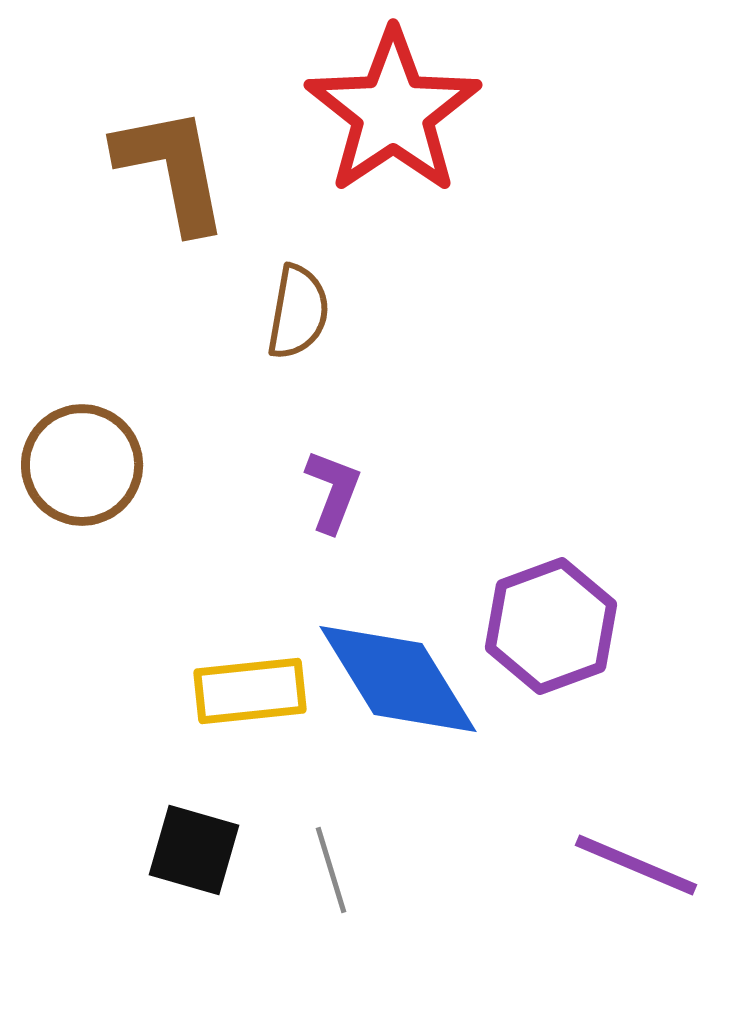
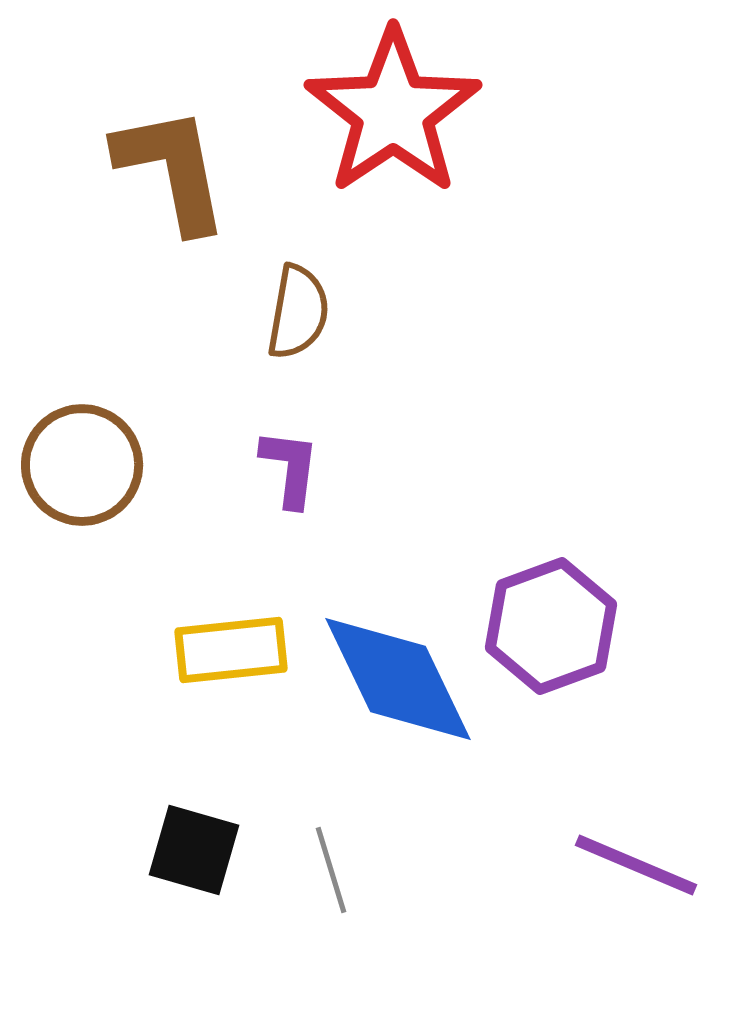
purple L-shape: moved 43 px left, 23 px up; rotated 14 degrees counterclockwise
blue diamond: rotated 6 degrees clockwise
yellow rectangle: moved 19 px left, 41 px up
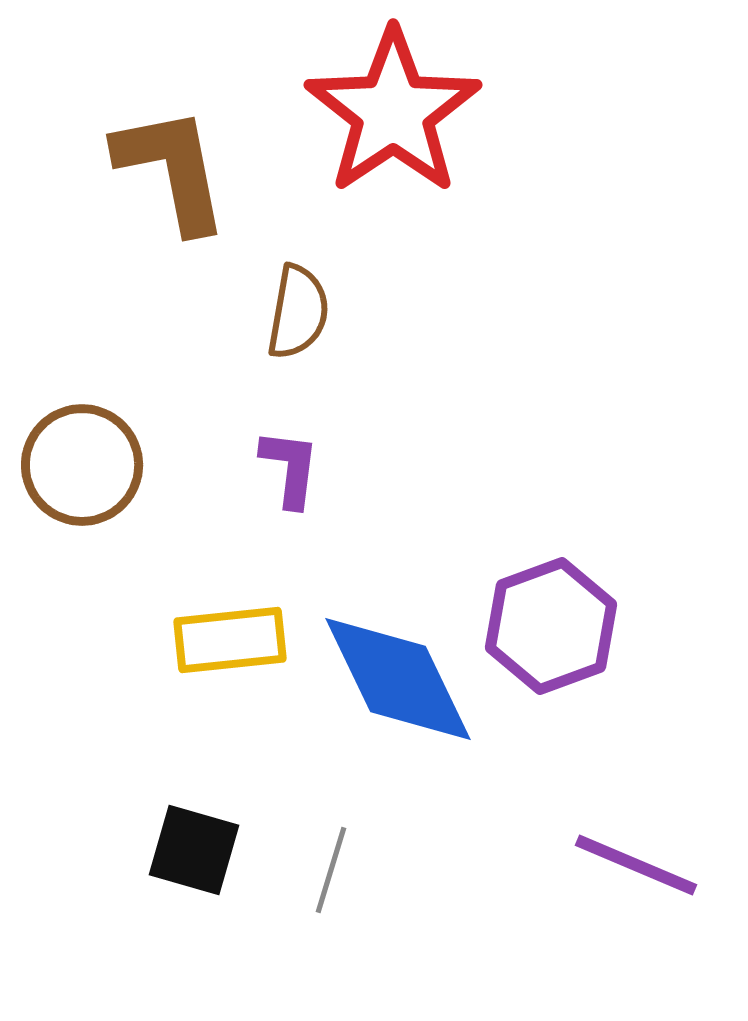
yellow rectangle: moved 1 px left, 10 px up
gray line: rotated 34 degrees clockwise
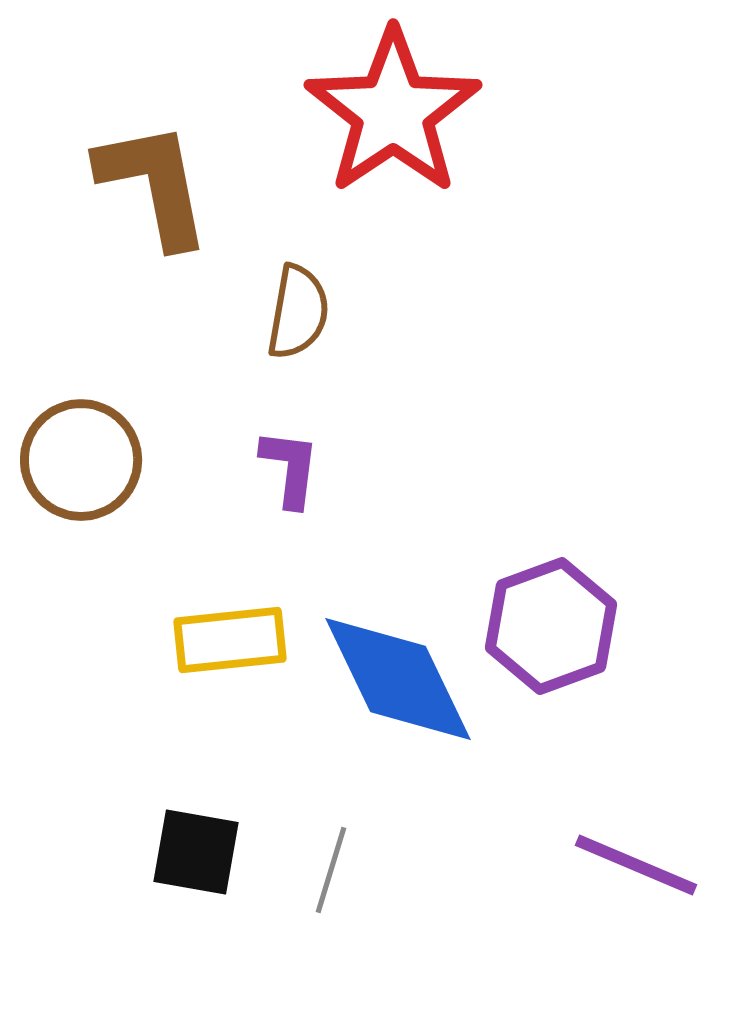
brown L-shape: moved 18 px left, 15 px down
brown circle: moved 1 px left, 5 px up
black square: moved 2 px right, 2 px down; rotated 6 degrees counterclockwise
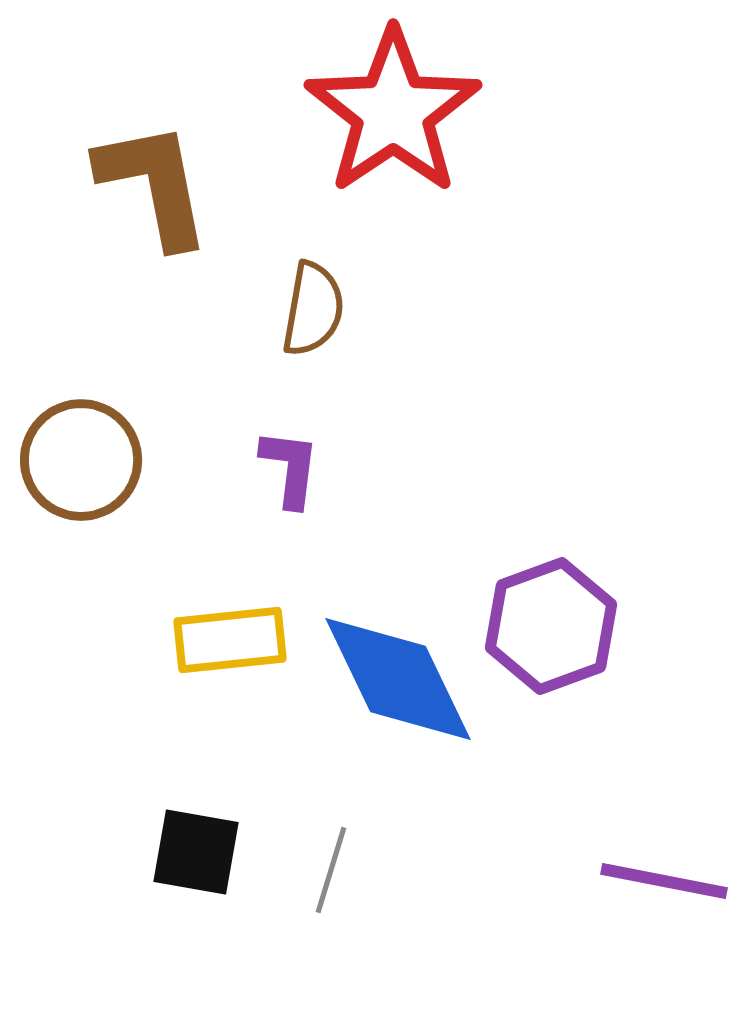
brown semicircle: moved 15 px right, 3 px up
purple line: moved 28 px right, 16 px down; rotated 12 degrees counterclockwise
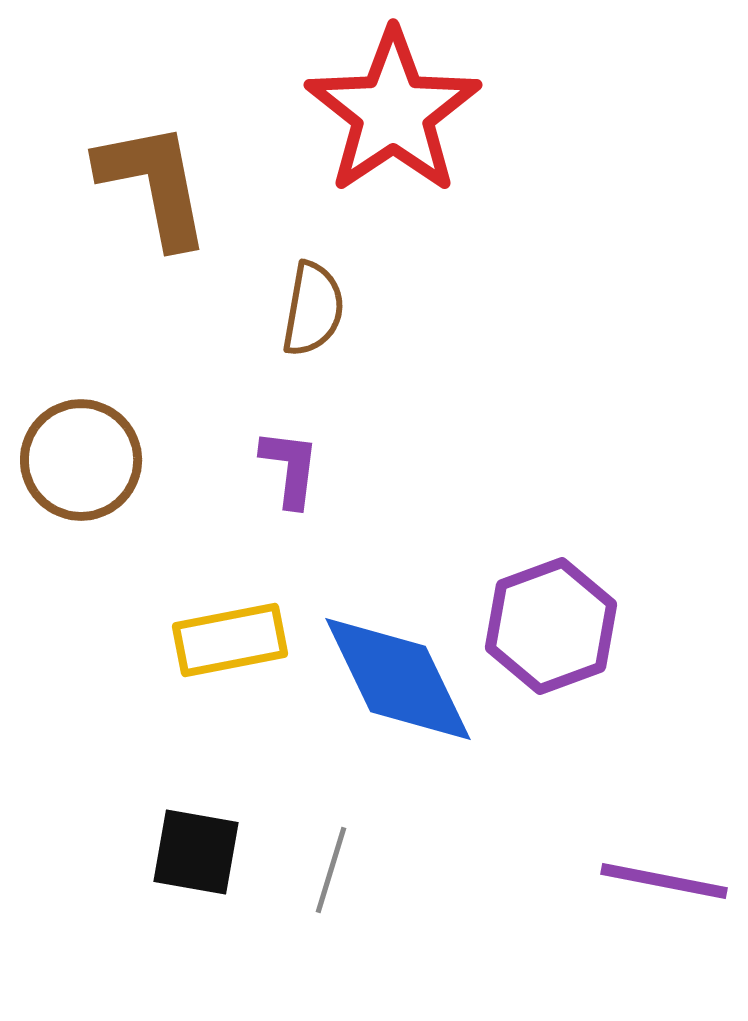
yellow rectangle: rotated 5 degrees counterclockwise
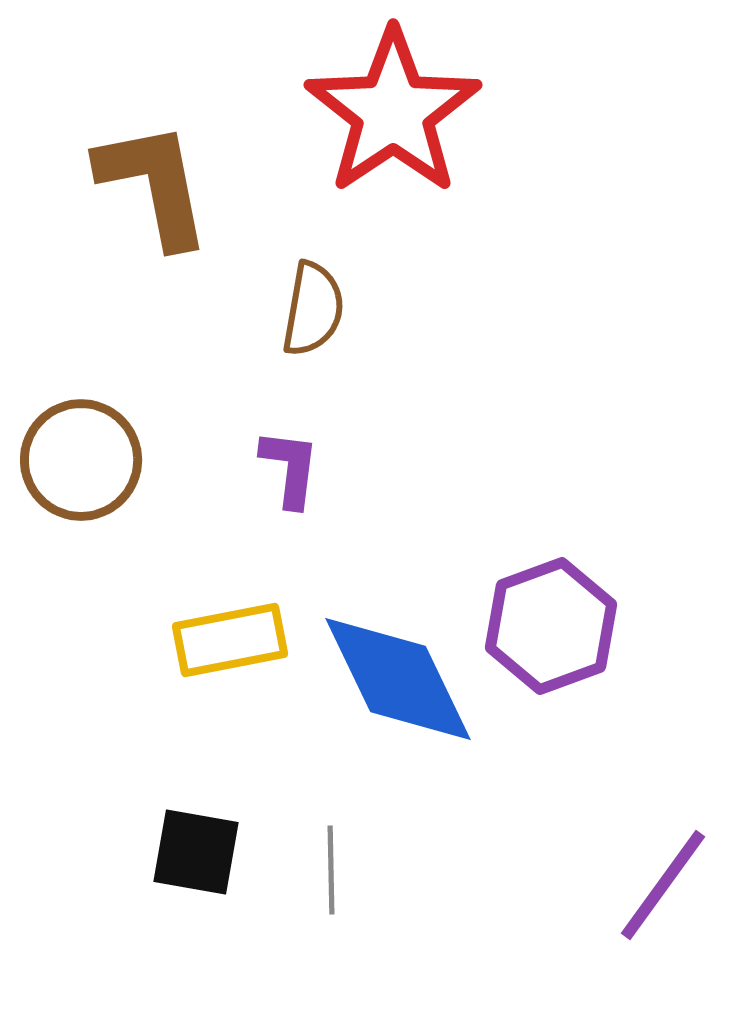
gray line: rotated 18 degrees counterclockwise
purple line: moved 1 px left, 4 px down; rotated 65 degrees counterclockwise
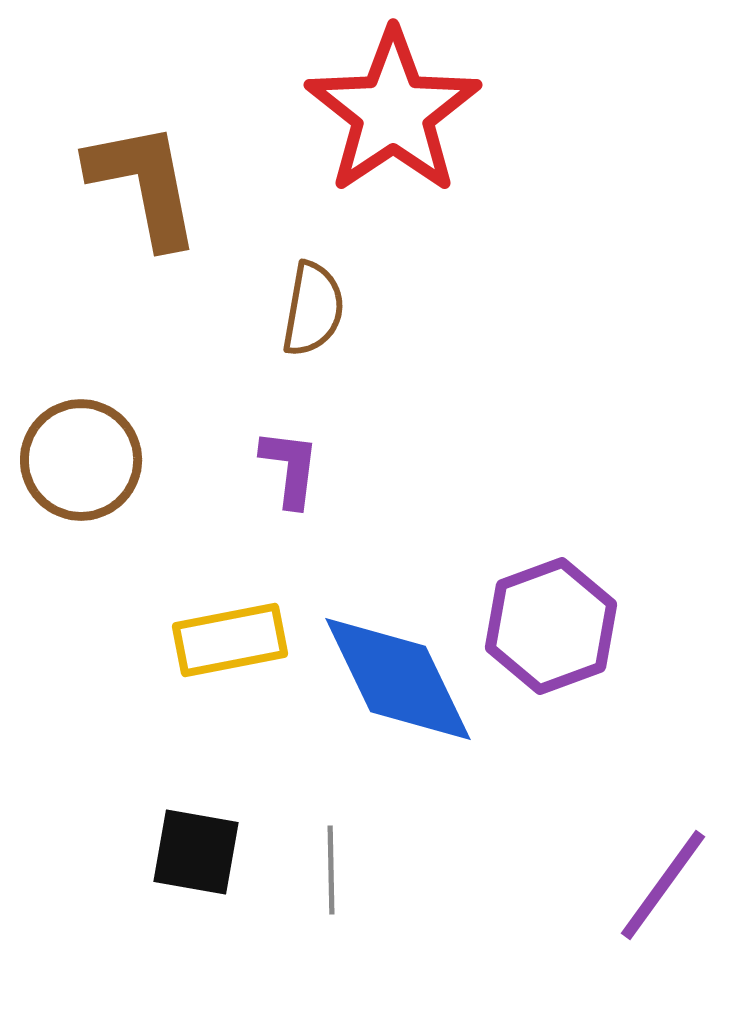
brown L-shape: moved 10 px left
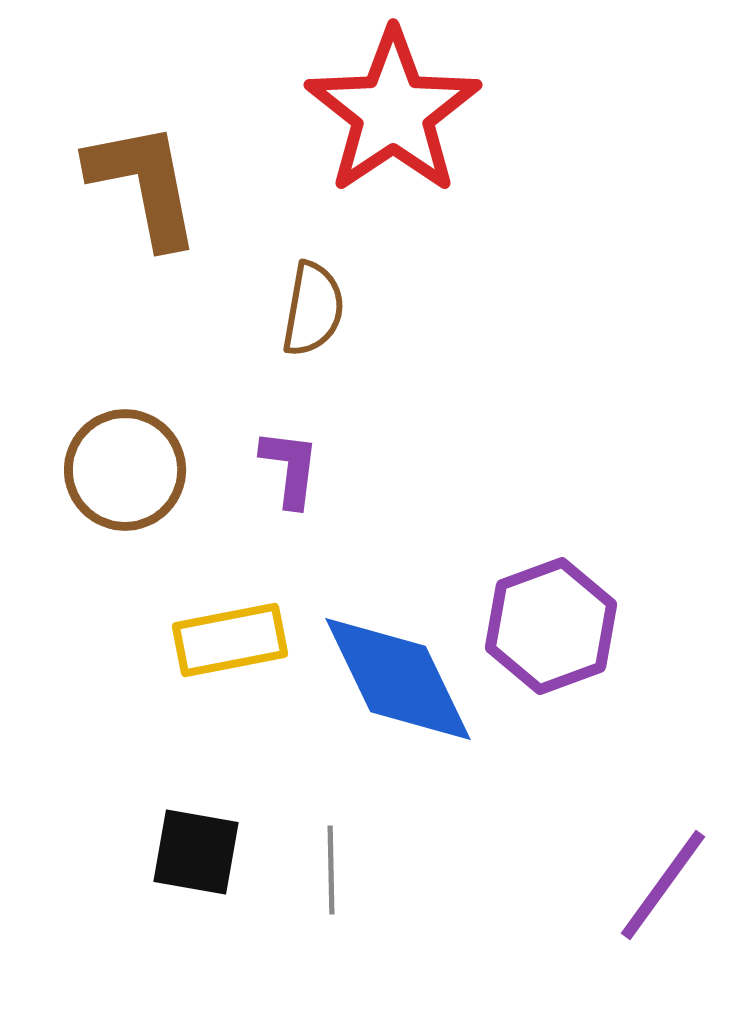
brown circle: moved 44 px right, 10 px down
